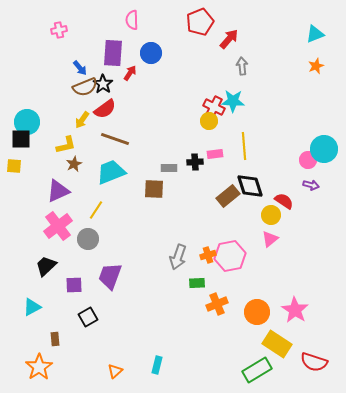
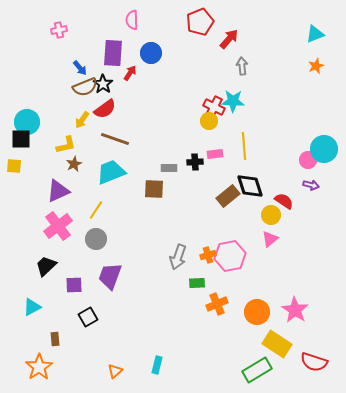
gray circle at (88, 239): moved 8 px right
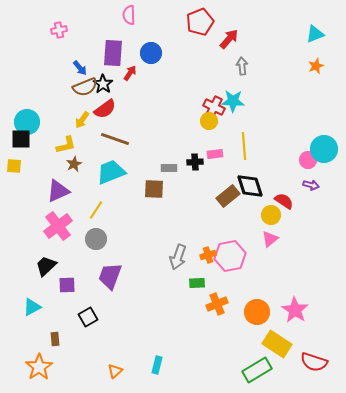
pink semicircle at (132, 20): moved 3 px left, 5 px up
purple square at (74, 285): moved 7 px left
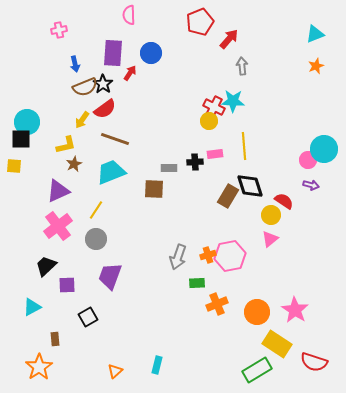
blue arrow at (80, 68): moved 5 px left, 4 px up; rotated 28 degrees clockwise
brown rectangle at (228, 196): rotated 20 degrees counterclockwise
